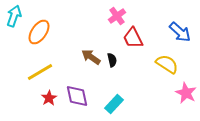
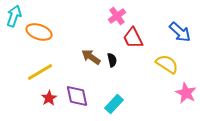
orange ellipse: rotated 75 degrees clockwise
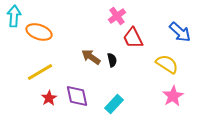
cyan arrow: rotated 15 degrees counterclockwise
pink star: moved 13 px left, 3 px down; rotated 15 degrees clockwise
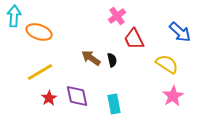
red trapezoid: moved 1 px right, 1 px down
brown arrow: moved 1 px down
cyan rectangle: rotated 54 degrees counterclockwise
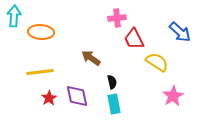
pink cross: moved 2 px down; rotated 30 degrees clockwise
orange ellipse: moved 2 px right; rotated 15 degrees counterclockwise
black semicircle: moved 22 px down
yellow semicircle: moved 10 px left, 2 px up
yellow line: rotated 24 degrees clockwise
